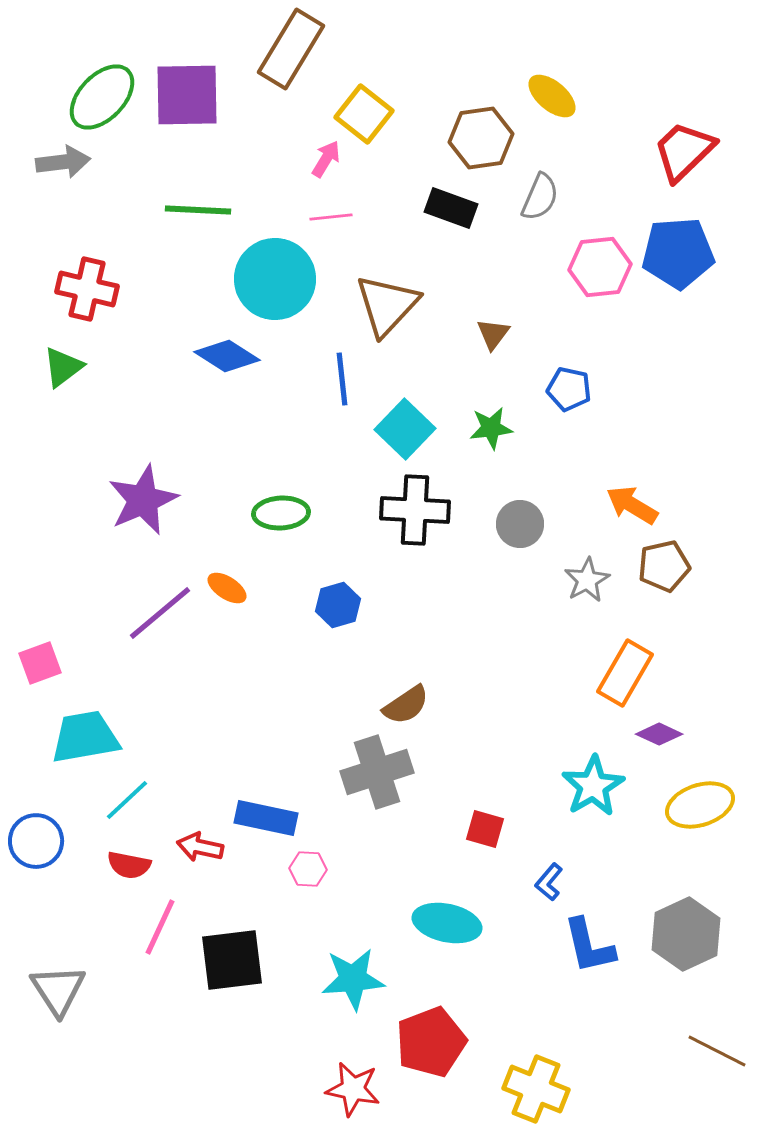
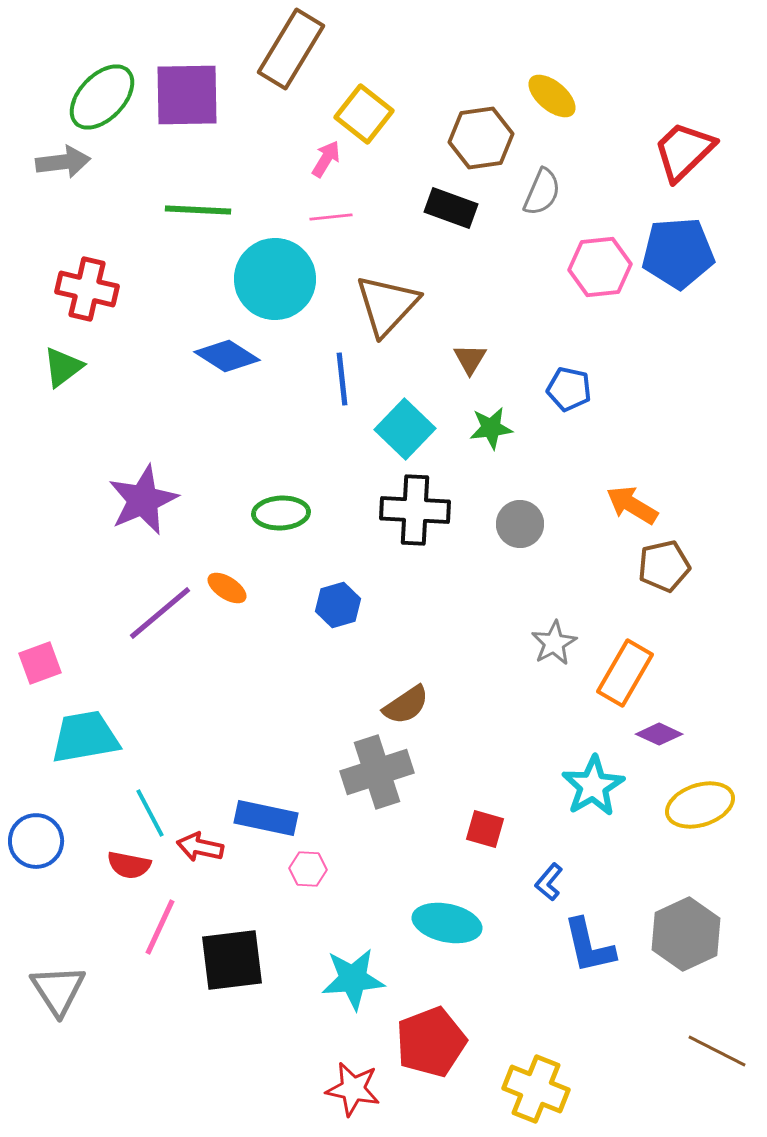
gray semicircle at (540, 197): moved 2 px right, 5 px up
brown triangle at (493, 334): moved 23 px left, 25 px down; rotated 6 degrees counterclockwise
gray star at (587, 580): moved 33 px left, 63 px down
cyan line at (127, 800): moved 23 px right, 13 px down; rotated 75 degrees counterclockwise
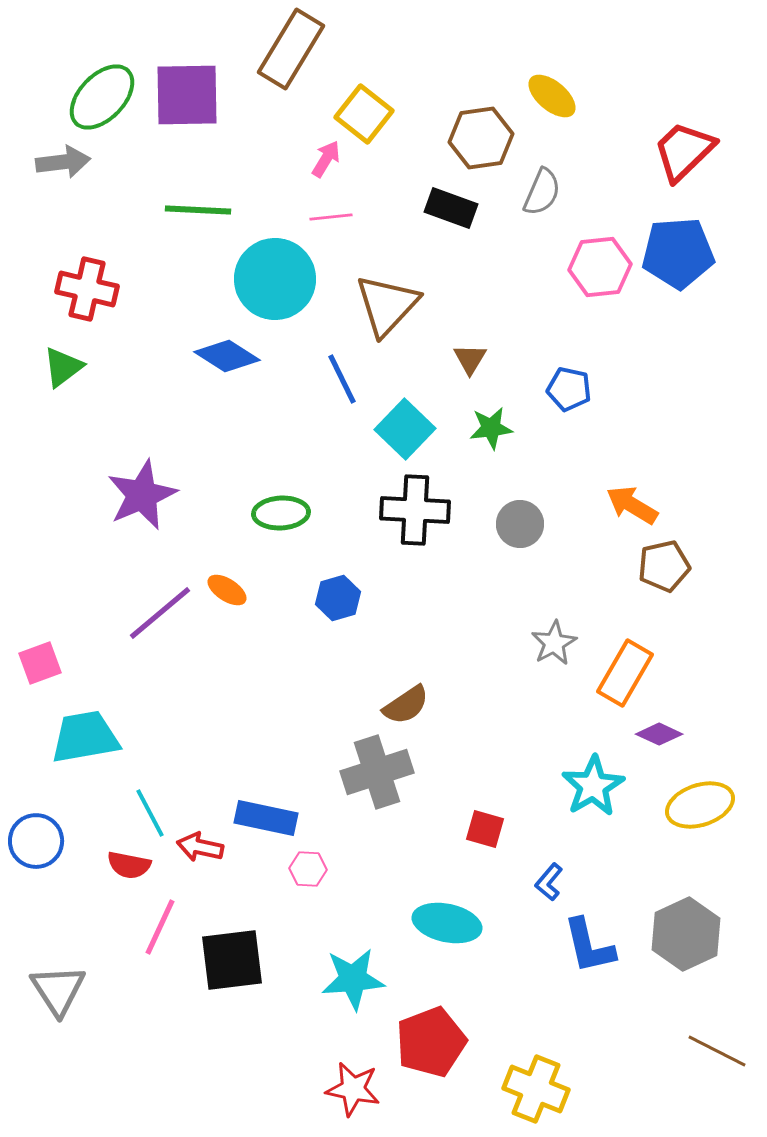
blue line at (342, 379): rotated 20 degrees counterclockwise
purple star at (143, 500): moved 1 px left, 5 px up
orange ellipse at (227, 588): moved 2 px down
blue hexagon at (338, 605): moved 7 px up
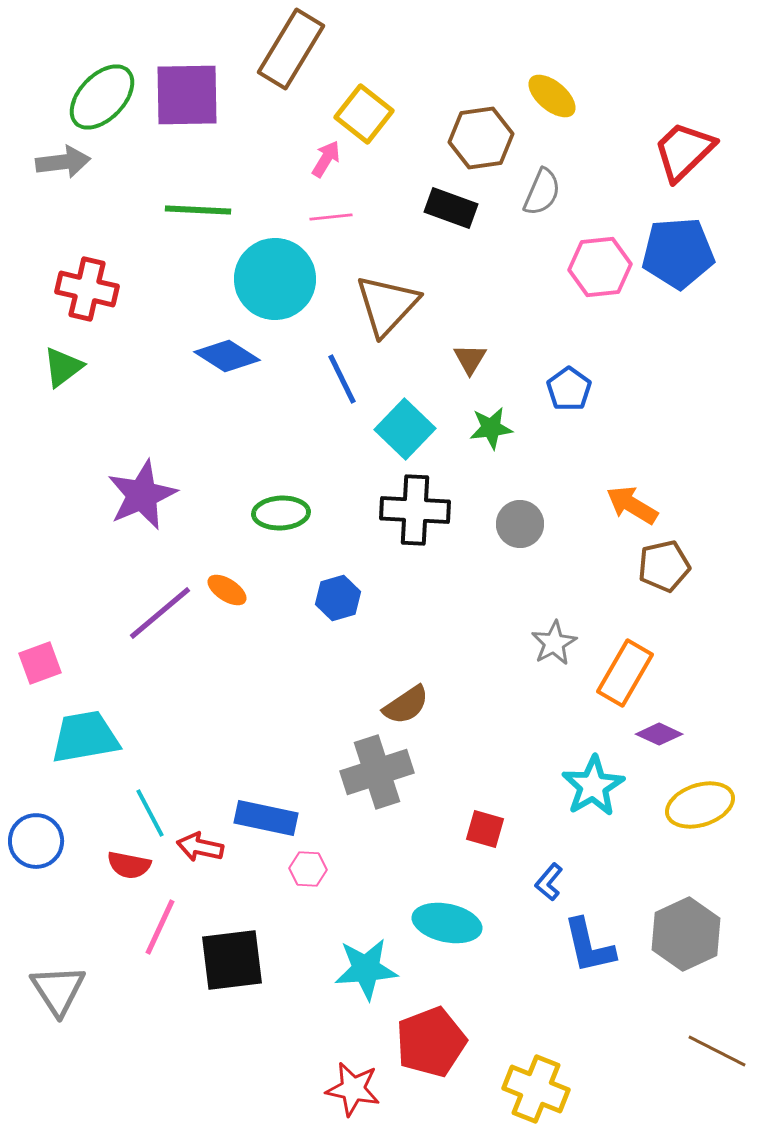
blue pentagon at (569, 389): rotated 24 degrees clockwise
cyan star at (353, 979): moved 13 px right, 10 px up
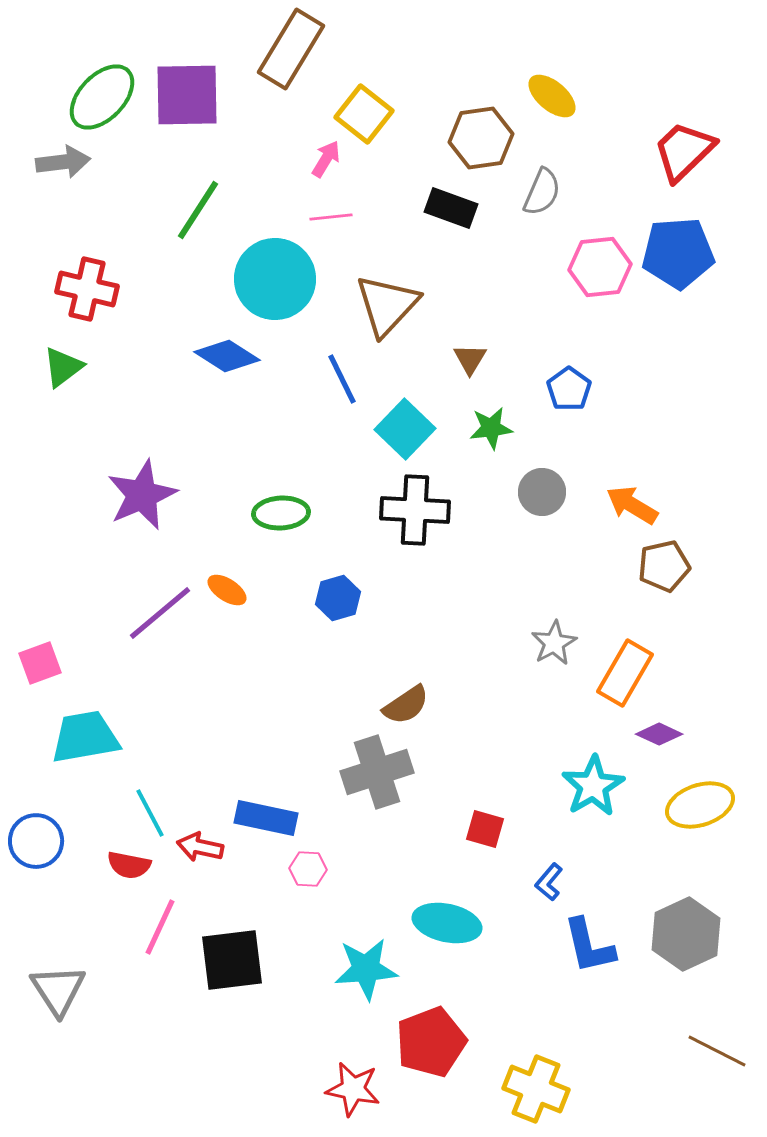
green line at (198, 210): rotated 60 degrees counterclockwise
gray circle at (520, 524): moved 22 px right, 32 px up
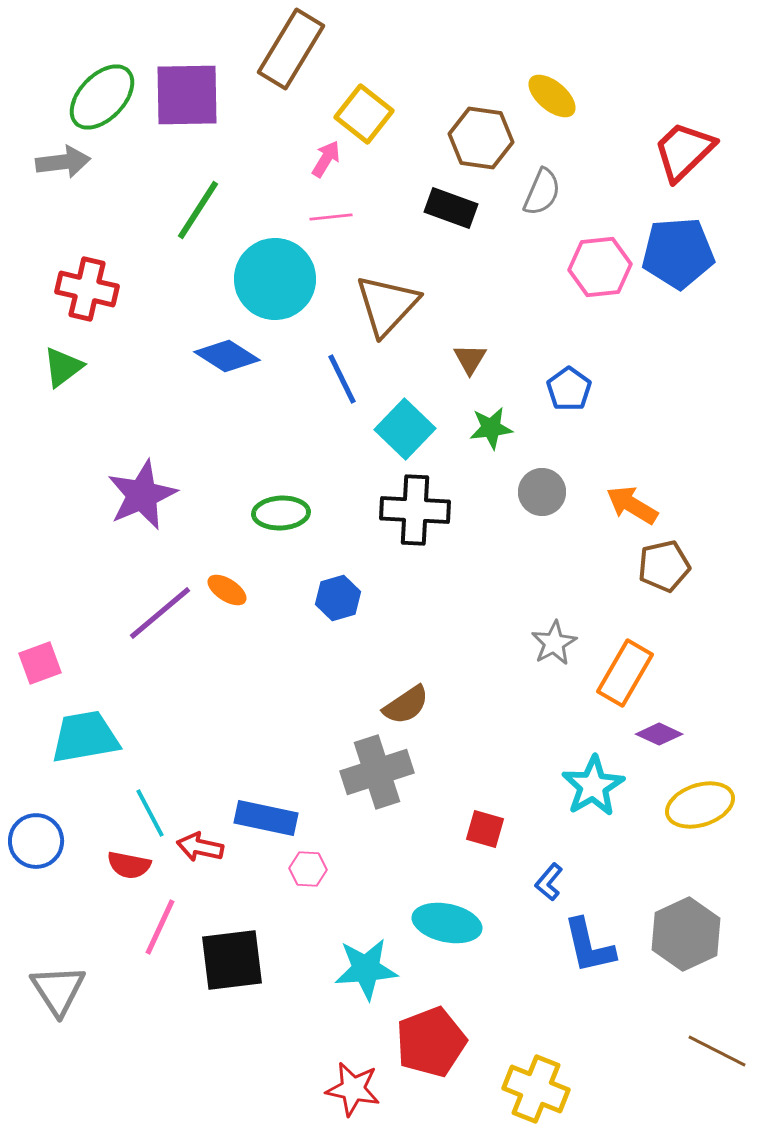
brown hexagon at (481, 138): rotated 16 degrees clockwise
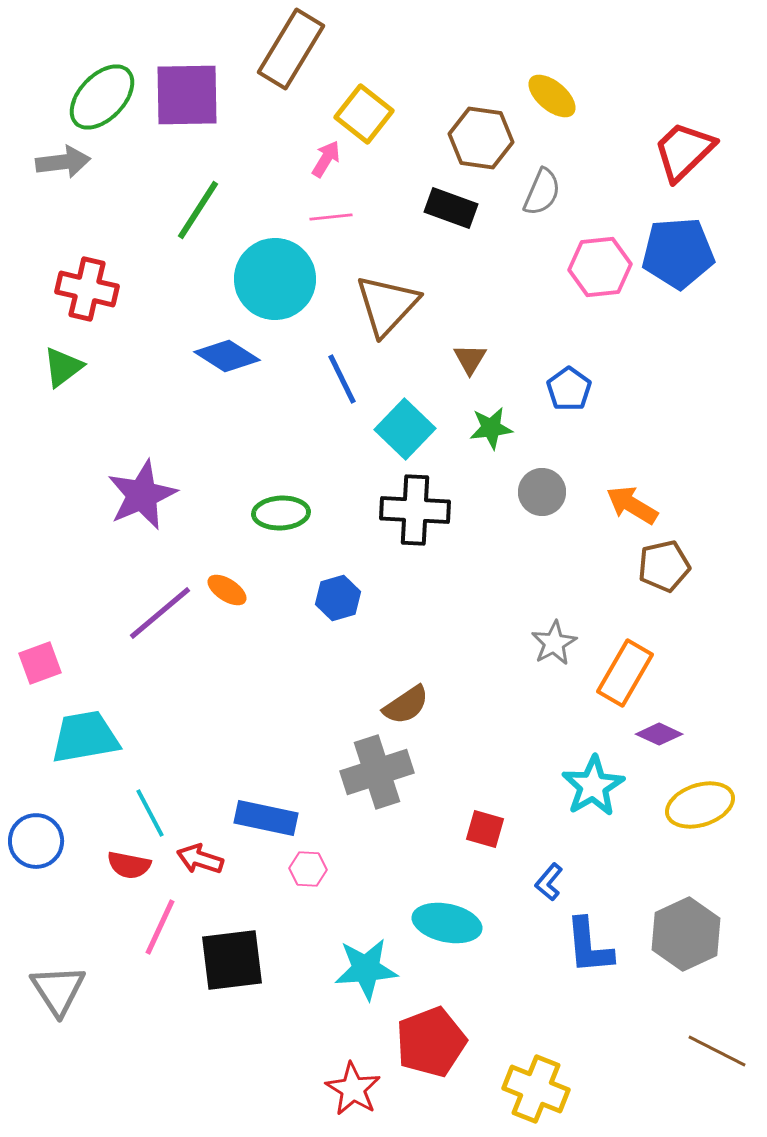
red arrow at (200, 847): moved 12 px down; rotated 6 degrees clockwise
blue L-shape at (589, 946): rotated 8 degrees clockwise
red star at (353, 1089): rotated 20 degrees clockwise
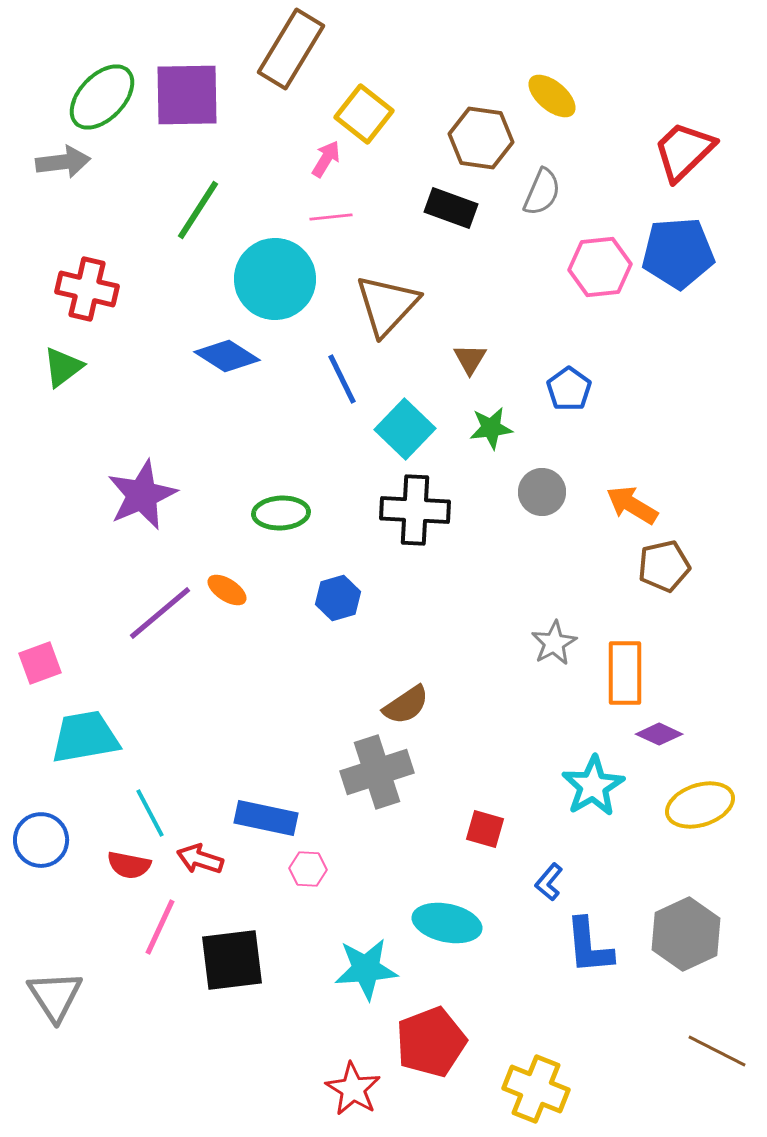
orange rectangle at (625, 673): rotated 30 degrees counterclockwise
blue circle at (36, 841): moved 5 px right, 1 px up
gray triangle at (58, 990): moved 3 px left, 6 px down
